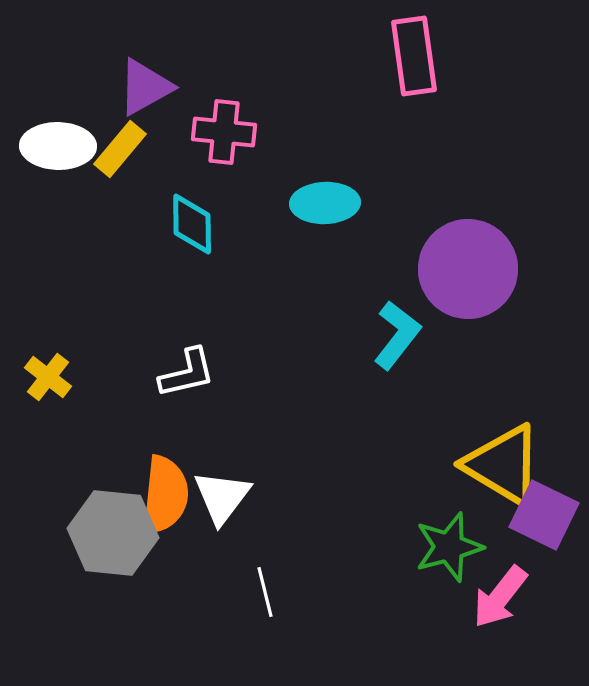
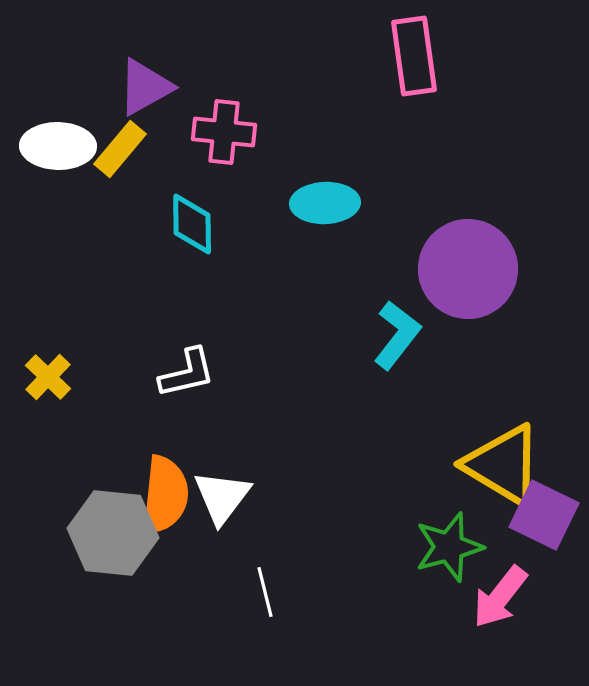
yellow cross: rotated 6 degrees clockwise
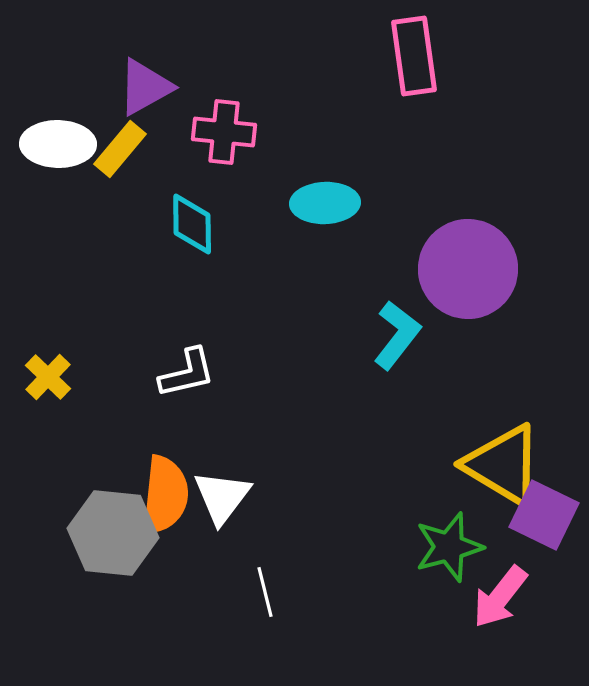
white ellipse: moved 2 px up
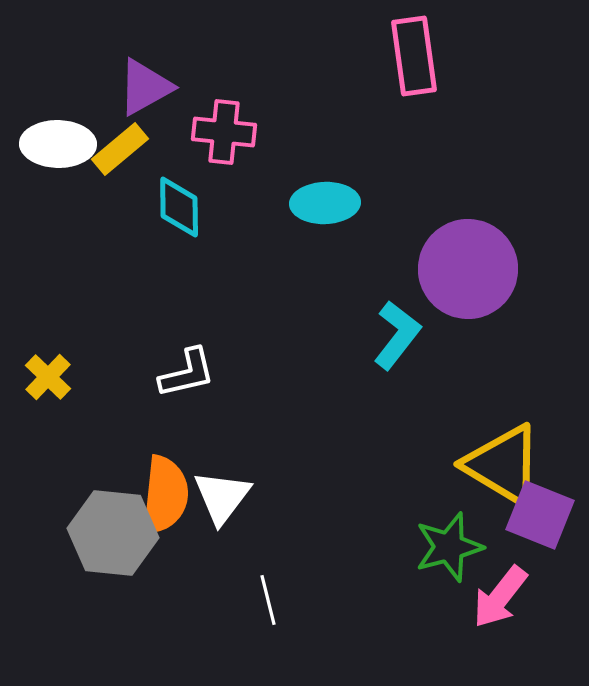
yellow rectangle: rotated 10 degrees clockwise
cyan diamond: moved 13 px left, 17 px up
purple square: moved 4 px left; rotated 4 degrees counterclockwise
white line: moved 3 px right, 8 px down
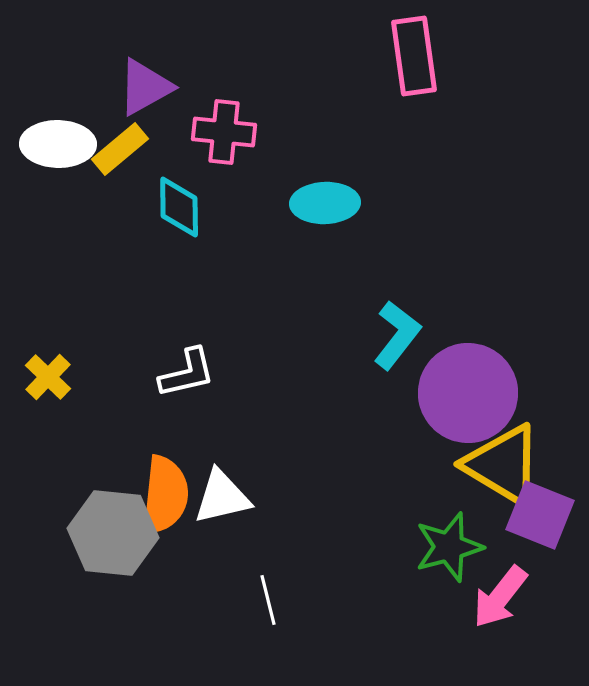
purple circle: moved 124 px down
white triangle: rotated 40 degrees clockwise
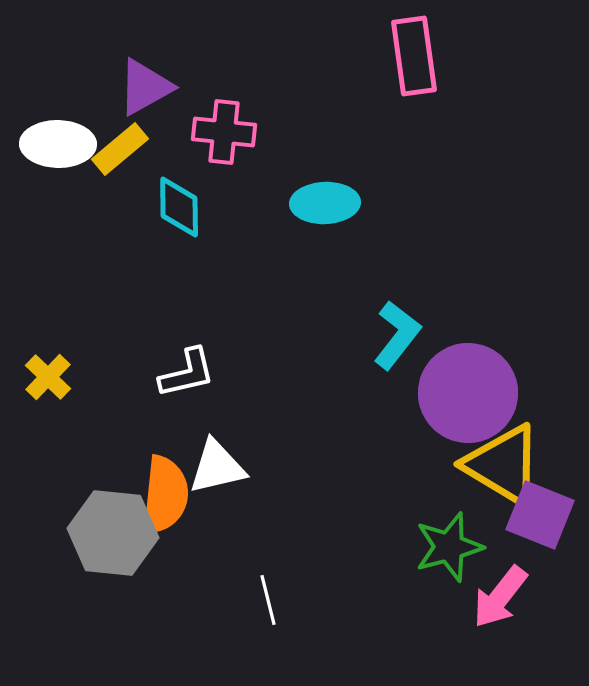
white triangle: moved 5 px left, 30 px up
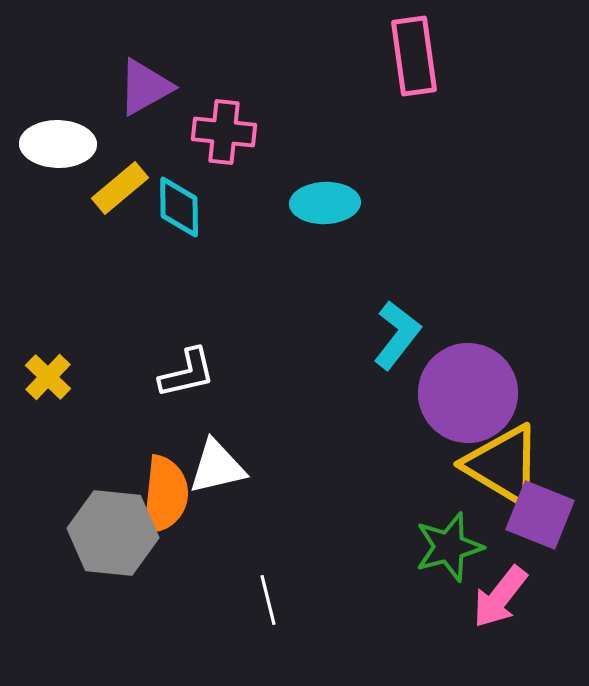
yellow rectangle: moved 39 px down
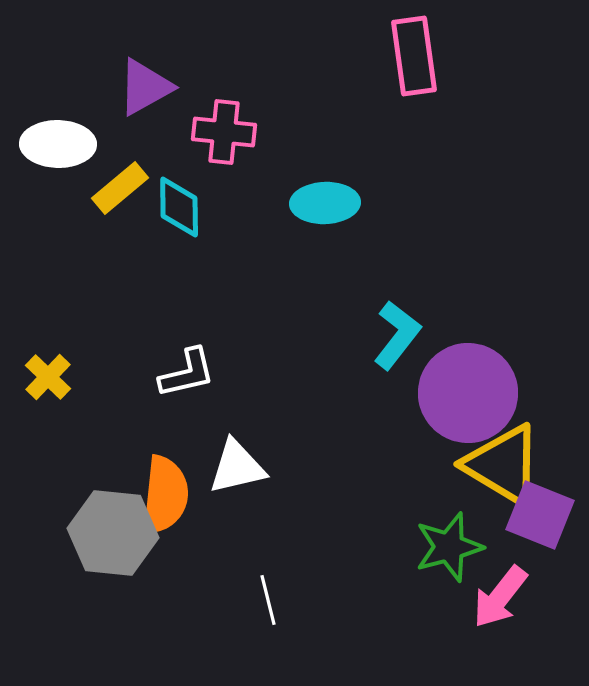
white triangle: moved 20 px right
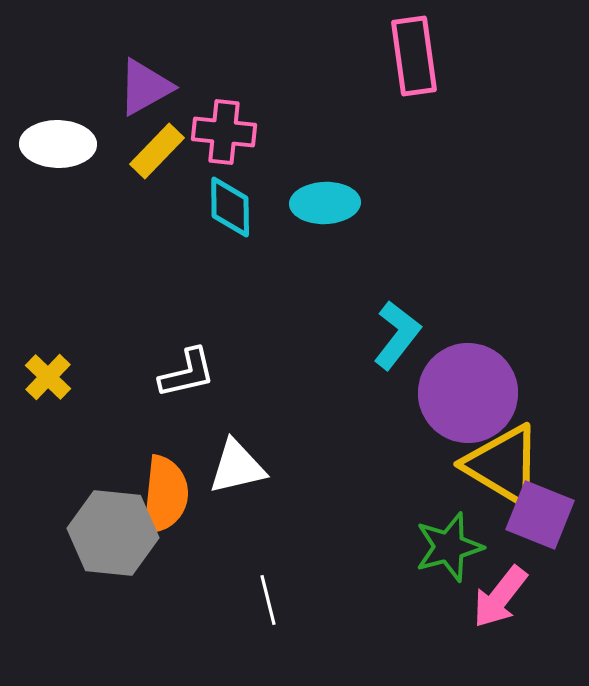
yellow rectangle: moved 37 px right, 37 px up; rotated 6 degrees counterclockwise
cyan diamond: moved 51 px right
